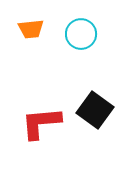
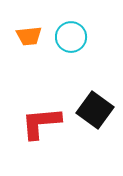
orange trapezoid: moved 2 px left, 7 px down
cyan circle: moved 10 px left, 3 px down
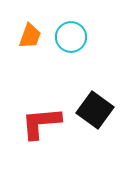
orange trapezoid: moved 1 px right; rotated 64 degrees counterclockwise
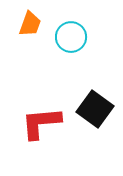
orange trapezoid: moved 12 px up
black square: moved 1 px up
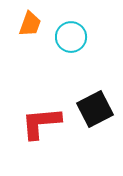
black square: rotated 27 degrees clockwise
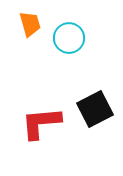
orange trapezoid: rotated 36 degrees counterclockwise
cyan circle: moved 2 px left, 1 px down
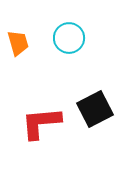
orange trapezoid: moved 12 px left, 19 px down
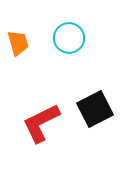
red L-shape: rotated 21 degrees counterclockwise
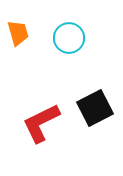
orange trapezoid: moved 10 px up
black square: moved 1 px up
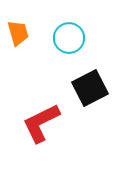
black square: moved 5 px left, 20 px up
